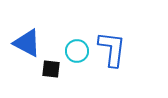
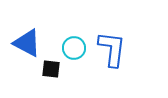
cyan circle: moved 3 px left, 3 px up
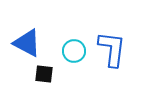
cyan circle: moved 3 px down
black square: moved 7 px left, 5 px down
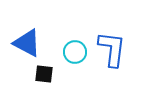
cyan circle: moved 1 px right, 1 px down
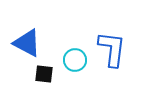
cyan circle: moved 8 px down
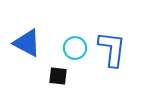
cyan circle: moved 12 px up
black square: moved 14 px right, 2 px down
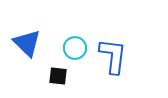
blue triangle: rotated 16 degrees clockwise
blue L-shape: moved 1 px right, 7 px down
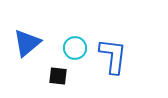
blue triangle: rotated 36 degrees clockwise
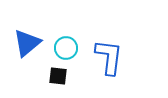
cyan circle: moved 9 px left
blue L-shape: moved 4 px left, 1 px down
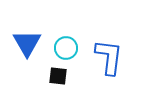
blue triangle: rotated 20 degrees counterclockwise
